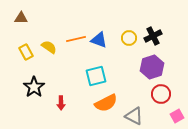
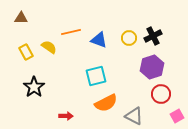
orange line: moved 5 px left, 7 px up
red arrow: moved 5 px right, 13 px down; rotated 88 degrees counterclockwise
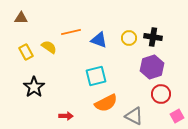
black cross: moved 1 px down; rotated 36 degrees clockwise
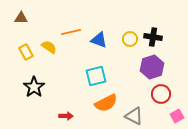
yellow circle: moved 1 px right, 1 px down
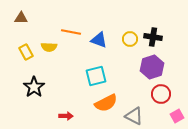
orange line: rotated 24 degrees clockwise
yellow semicircle: rotated 147 degrees clockwise
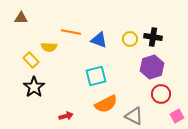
yellow rectangle: moved 5 px right, 8 px down; rotated 14 degrees counterclockwise
orange semicircle: moved 1 px down
red arrow: rotated 16 degrees counterclockwise
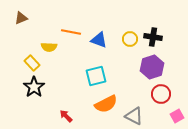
brown triangle: rotated 24 degrees counterclockwise
yellow rectangle: moved 1 px right, 3 px down
red arrow: rotated 120 degrees counterclockwise
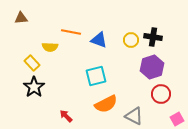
brown triangle: rotated 16 degrees clockwise
yellow circle: moved 1 px right, 1 px down
yellow semicircle: moved 1 px right
pink square: moved 3 px down
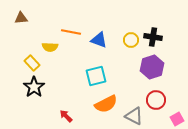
red circle: moved 5 px left, 6 px down
